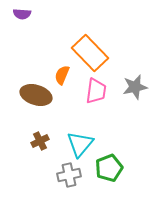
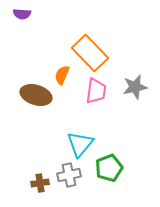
brown cross: moved 42 px down; rotated 18 degrees clockwise
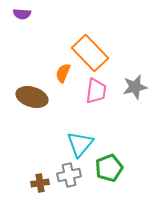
orange semicircle: moved 1 px right, 2 px up
brown ellipse: moved 4 px left, 2 px down
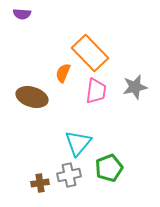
cyan triangle: moved 2 px left, 1 px up
